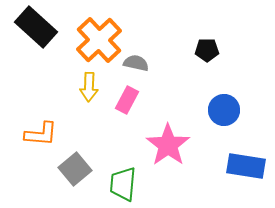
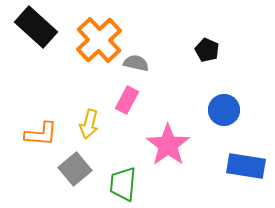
black pentagon: rotated 25 degrees clockwise
yellow arrow: moved 37 px down; rotated 12 degrees clockwise
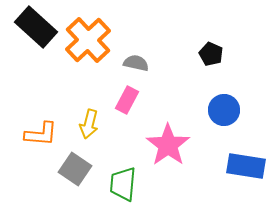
orange cross: moved 11 px left
black pentagon: moved 4 px right, 4 px down
gray square: rotated 16 degrees counterclockwise
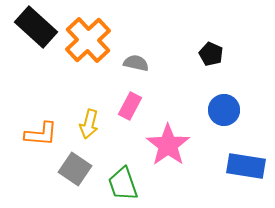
pink rectangle: moved 3 px right, 6 px down
green trapezoid: rotated 24 degrees counterclockwise
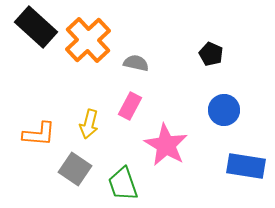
orange L-shape: moved 2 px left
pink star: moved 2 px left; rotated 6 degrees counterclockwise
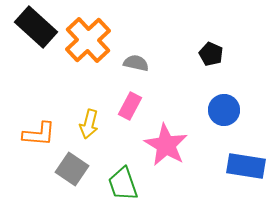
gray square: moved 3 px left
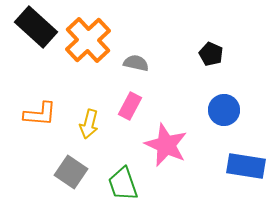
orange L-shape: moved 1 px right, 20 px up
pink star: rotated 6 degrees counterclockwise
gray square: moved 1 px left, 3 px down
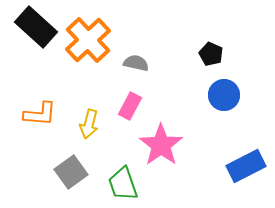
blue circle: moved 15 px up
pink star: moved 5 px left; rotated 12 degrees clockwise
blue rectangle: rotated 36 degrees counterclockwise
gray square: rotated 20 degrees clockwise
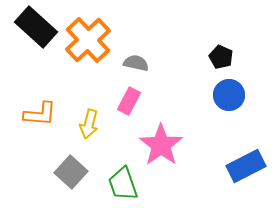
black pentagon: moved 10 px right, 3 px down
blue circle: moved 5 px right
pink rectangle: moved 1 px left, 5 px up
gray square: rotated 12 degrees counterclockwise
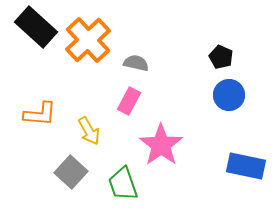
yellow arrow: moved 7 px down; rotated 44 degrees counterclockwise
blue rectangle: rotated 39 degrees clockwise
